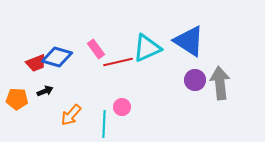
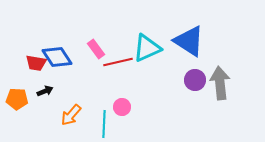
blue diamond: rotated 40 degrees clockwise
red trapezoid: rotated 30 degrees clockwise
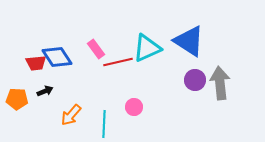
red trapezoid: rotated 15 degrees counterclockwise
pink circle: moved 12 px right
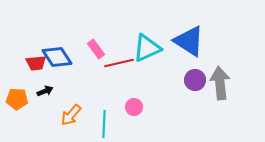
red line: moved 1 px right, 1 px down
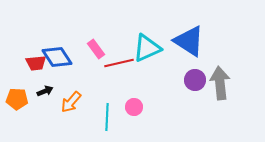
orange arrow: moved 13 px up
cyan line: moved 3 px right, 7 px up
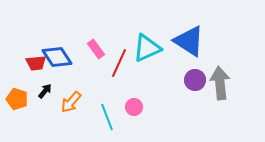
red line: rotated 52 degrees counterclockwise
black arrow: rotated 28 degrees counterclockwise
orange pentagon: rotated 15 degrees clockwise
cyan line: rotated 24 degrees counterclockwise
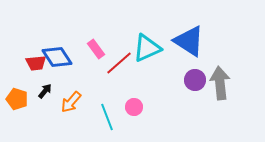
red line: rotated 24 degrees clockwise
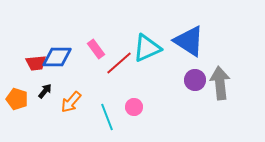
blue diamond: rotated 56 degrees counterclockwise
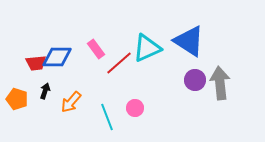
black arrow: rotated 21 degrees counterclockwise
pink circle: moved 1 px right, 1 px down
